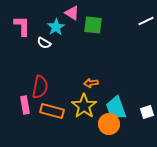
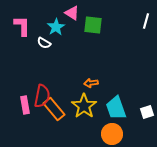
white line: rotated 49 degrees counterclockwise
red semicircle: moved 2 px right, 9 px down
orange rectangle: moved 2 px right, 2 px up; rotated 35 degrees clockwise
orange circle: moved 3 px right, 10 px down
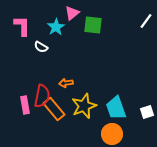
pink triangle: rotated 49 degrees clockwise
white line: rotated 21 degrees clockwise
white semicircle: moved 3 px left, 4 px down
orange arrow: moved 25 px left
yellow star: rotated 15 degrees clockwise
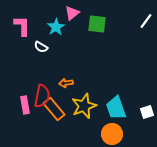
green square: moved 4 px right, 1 px up
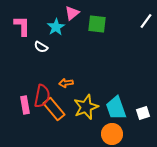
yellow star: moved 2 px right, 1 px down
white square: moved 4 px left, 1 px down
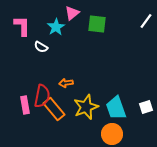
white square: moved 3 px right, 6 px up
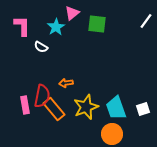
white square: moved 3 px left, 2 px down
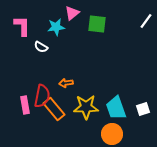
cyan star: rotated 24 degrees clockwise
yellow star: rotated 20 degrees clockwise
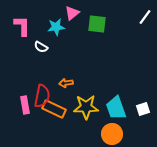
white line: moved 1 px left, 4 px up
orange rectangle: rotated 25 degrees counterclockwise
